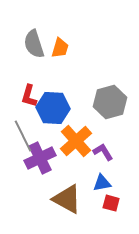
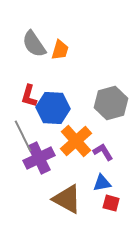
gray semicircle: rotated 16 degrees counterclockwise
orange trapezoid: moved 2 px down
gray hexagon: moved 1 px right, 1 px down
purple cross: moved 1 px left
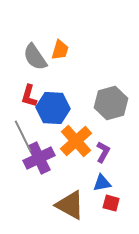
gray semicircle: moved 1 px right, 13 px down
purple L-shape: rotated 60 degrees clockwise
brown triangle: moved 3 px right, 6 px down
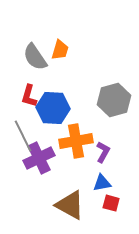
gray hexagon: moved 3 px right, 3 px up
orange cross: rotated 32 degrees clockwise
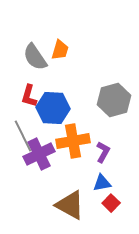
orange cross: moved 3 px left
purple cross: moved 4 px up
red square: rotated 30 degrees clockwise
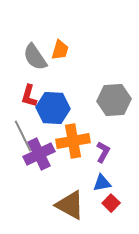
gray hexagon: rotated 12 degrees clockwise
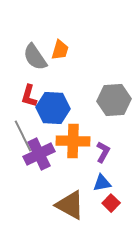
orange cross: rotated 12 degrees clockwise
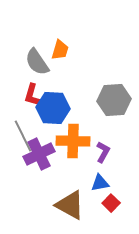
gray semicircle: moved 2 px right, 5 px down
red L-shape: moved 3 px right, 1 px up
blue triangle: moved 2 px left
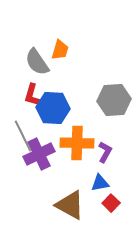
orange cross: moved 4 px right, 2 px down
purple L-shape: moved 2 px right
